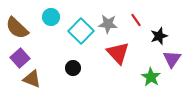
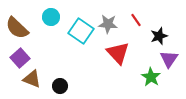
cyan square: rotated 10 degrees counterclockwise
purple triangle: moved 3 px left
black circle: moved 13 px left, 18 px down
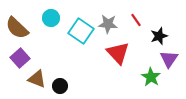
cyan circle: moved 1 px down
brown triangle: moved 5 px right
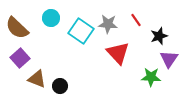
green star: rotated 30 degrees counterclockwise
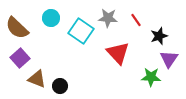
gray star: moved 6 px up
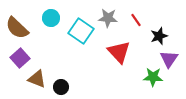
red triangle: moved 1 px right, 1 px up
green star: moved 2 px right
black circle: moved 1 px right, 1 px down
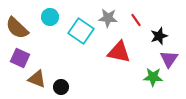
cyan circle: moved 1 px left, 1 px up
red triangle: rotated 35 degrees counterclockwise
purple square: rotated 24 degrees counterclockwise
